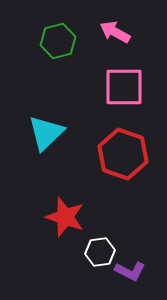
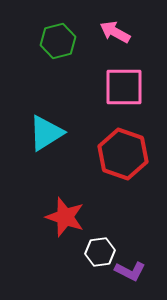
cyan triangle: rotated 12 degrees clockwise
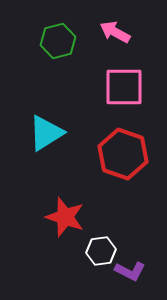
white hexagon: moved 1 px right, 1 px up
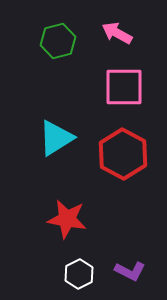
pink arrow: moved 2 px right, 1 px down
cyan triangle: moved 10 px right, 5 px down
red hexagon: rotated 9 degrees clockwise
red star: moved 2 px right, 2 px down; rotated 9 degrees counterclockwise
white hexagon: moved 22 px left, 23 px down; rotated 20 degrees counterclockwise
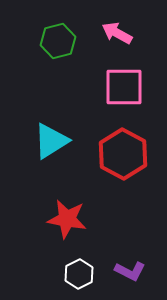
cyan triangle: moved 5 px left, 3 px down
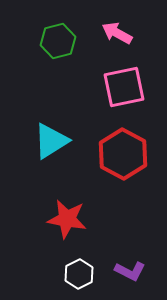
pink square: rotated 12 degrees counterclockwise
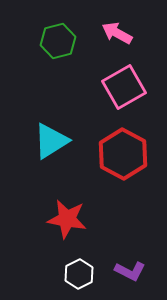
pink square: rotated 18 degrees counterclockwise
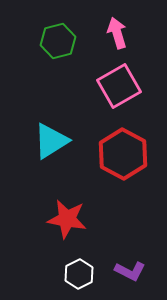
pink arrow: rotated 44 degrees clockwise
pink square: moved 5 px left, 1 px up
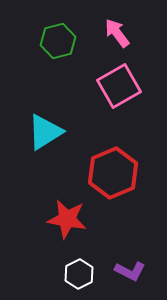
pink arrow: rotated 20 degrees counterclockwise
cyan triangle: moved 6 px left, 9 px up
red hexagon: moved 10 px left, 19 px down; rotated 9 degrees clockwise
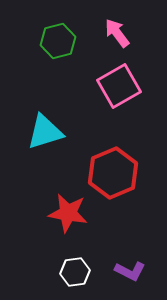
cyan triangle: rotated 15 degrees clockwise
red star: moved 1 px right, 6 px up
white hexagon: moved 4 px left, 2 px up; rotated 20 degrees clockwise
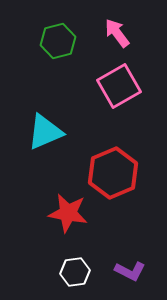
cyan triangle: rotated 6 degrees counterclockwise
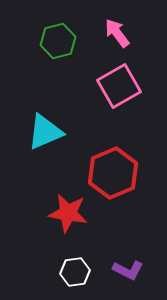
purple L-shape: moved 2 px left, 1 px up
